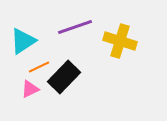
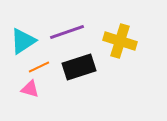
purple line: moved 8 px left, 5 px down
black rectangle: moved 15 px right, 10 px up; rotated 28 degrees clockwise
pink triangle: rotated 42 degrees clockwise
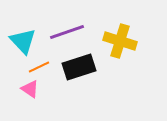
cyan triangle: rotated 40 degrees counterclockwise
pink triangle: rotated 18 degrees clockwise
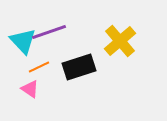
purple line: moved 18 px left
yellow cross: rotated 32 degrees clockwise
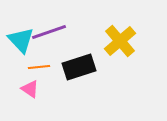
cyan triangle: moved 2 px left, 1 px up
orange line: rotated 20 degrees clockwise
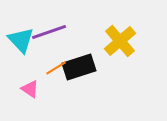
orange line: moved 17 px right, 1 px down; rotated 25 degrees counterclockwise
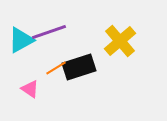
cyan triangle: rotated 44 degrees clockwise
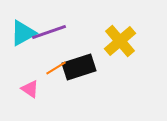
cyan triangle: moved 2 px right, 7 px up
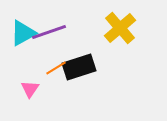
yellow cross: moved 13 px up
pink triangle: rotated 30 degrees clockwise
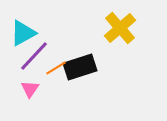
purple line: moved 15 px left, 24 px down; rotated 28 degrees counterclockwise
black rectangle: moved 1 px right
